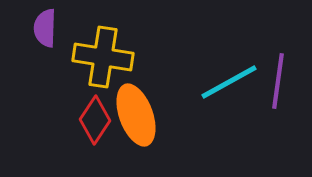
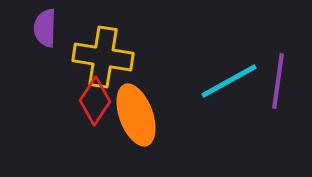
cyan line: moved 1 px up
red diamond: moved 19 px up
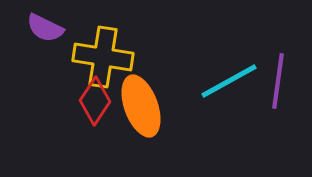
purple semicircle: rotated 66 degrees counterclockwise
orange ellipse: moved 5 px right, 9 px up
